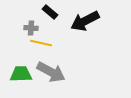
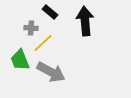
black arrow: rotated 112 degrees clockwise
yellow line: moved 2 px right; rotated 55 degrees counterclockwise
green trapezoid: moved 1 px left, 14 px up; rotated 110 degrees counterclockwise
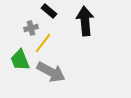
black rectangle: moved 1 px left, 1 px up
gray cross: rotated 16 degrees counterclockwise
yellow line: rotated 10 degrees counterclockwise
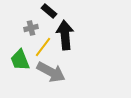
black arrow: moved 20 px left, 14 px down
yellow line: moved 4 px down
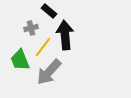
gray arrow: moved 2 px left; rotated 104 degrees clockwise
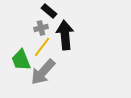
gray cross: moved 10 px right
yellow line: moved 1 px left
green trapezoid: moved 1 px right
gray arrow: moved 6 px left
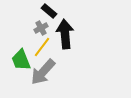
gray cross: rotated 16 degrees counterclockwise
black arrow: moved 1 px up
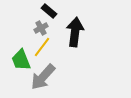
black arrow: moved 10 px right, 2 px up; rotated 12 degrees clockwise
gray arrow: moved 5 px down
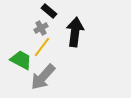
green trapezoid: rotated 140 degrees clockwise
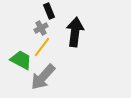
black rectangle: rotated 28 degrees clockwise
